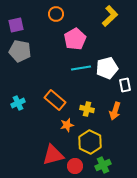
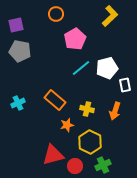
cyan line: rotated 30 degrees counterclockwise
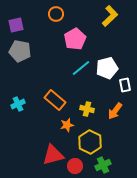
cyan cross: moved 1 px down
orange arrow: rotated 18 degrees clockwise
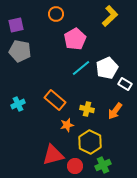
white pentagon: rotated 10 degrees counterclockwise
white rectangle: moved 1 px up; rotated 48 degrees counterclockwise
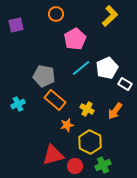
gray pentagon: moved 24 px right, 25 px down
yellow cross: rotated 16 degrees clockwise
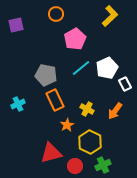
gray pentagon: moved 2 px right, 1 px up
white rectangle: rotated 32 degrees clockwise
orange rectangle: rotated 25 degrees clockwise
orange star: rotated 16 degrees counterclockwise
red triangle: moved 2 px left, 2 px up
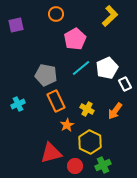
orange rectangle: moved 1 px right, 1 px down
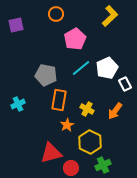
orange rectangle: moved 3 px right, 1 px up; rotated 35 degrees clockwise
red circle: moved 4 px left, 2 px down
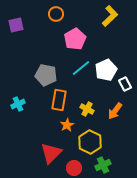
white pentagon: moved 1 px left, 2 px down
red triangle: rotated 30 degrees counterclockwise
red circle: moved 3 px right
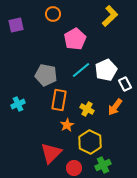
orange circle: moved 3 px left
cyan line: moved 2 px down
orange arrow: moved 4 px up
